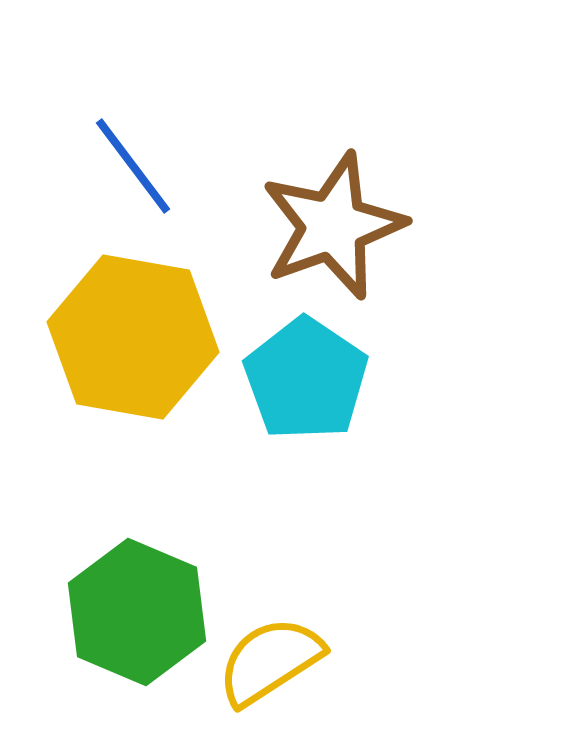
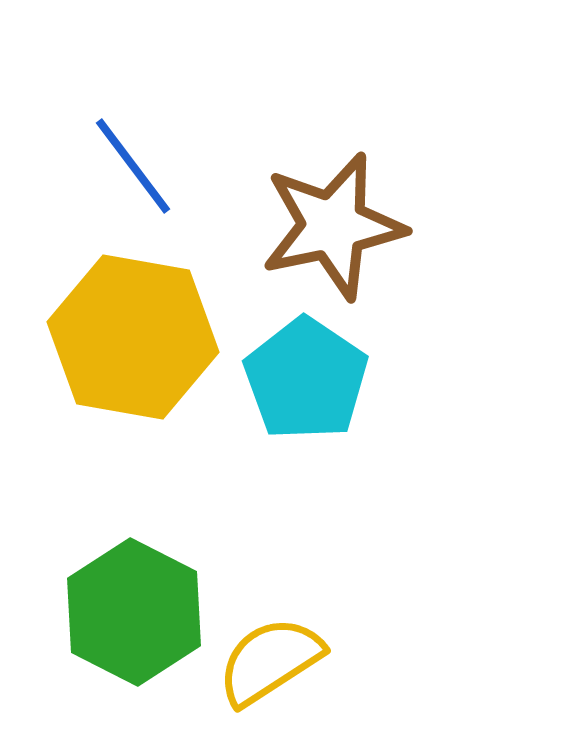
brown star: rotated 8 degrees clockwise
green hexagon: moved 3 px left; rotated 4 degrees clockwise
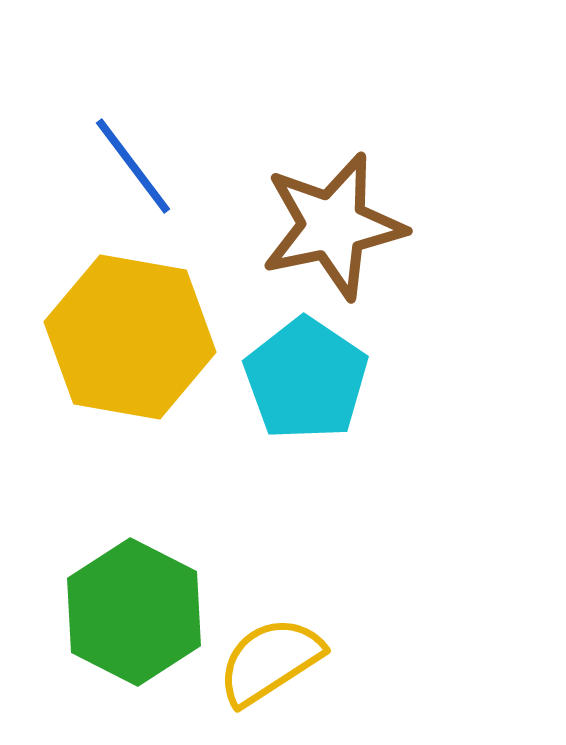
yellow hexagon: moved 3 px left
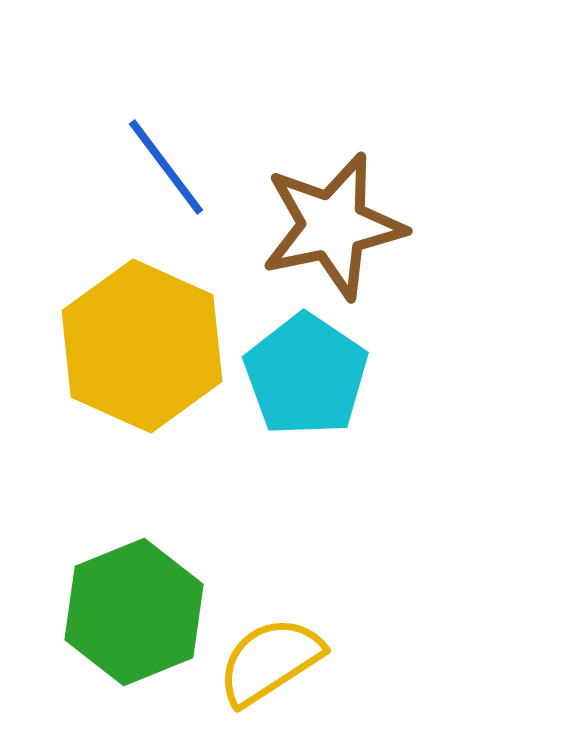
blue line: moved 33 px right, 1 px down
yellow hexagon: moved 12 px right, 9 px down; rotated 14 degrees clockwise
cyan pentagon: moved 4 px up
green hexagon: rotated 11 degrees clockwise
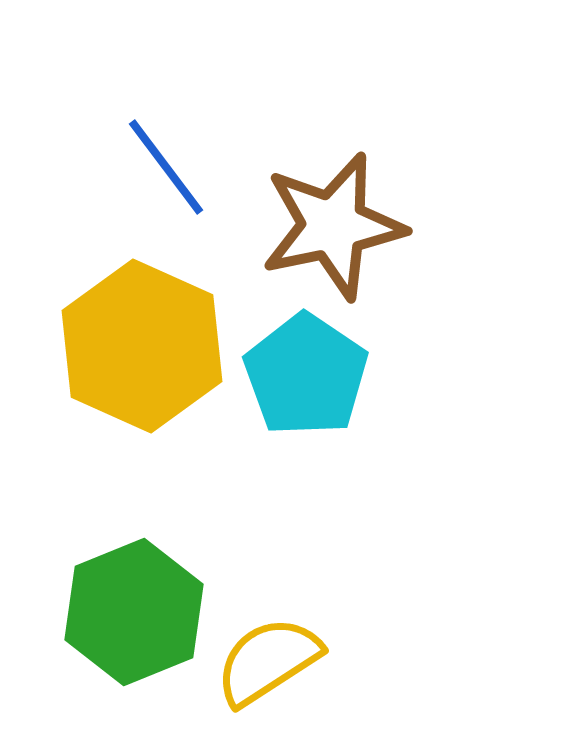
yellow semicircle: moved 2 px left
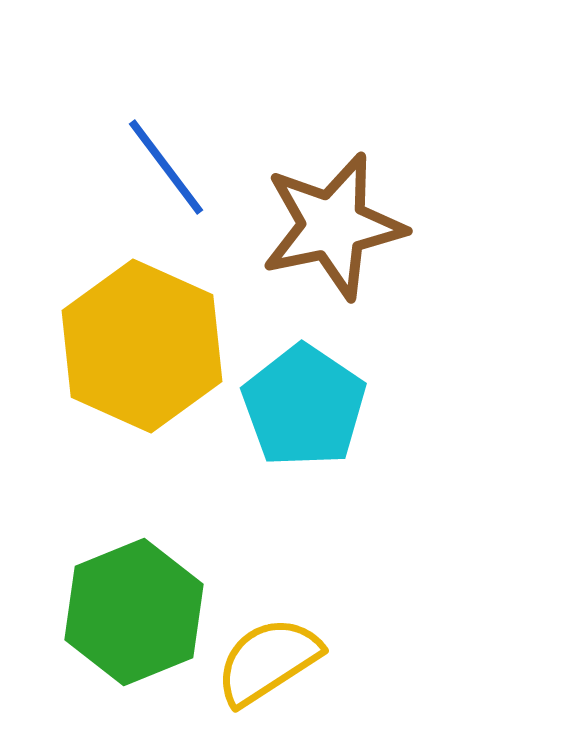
cyan pentagon: moved 2 px left, 31 px down
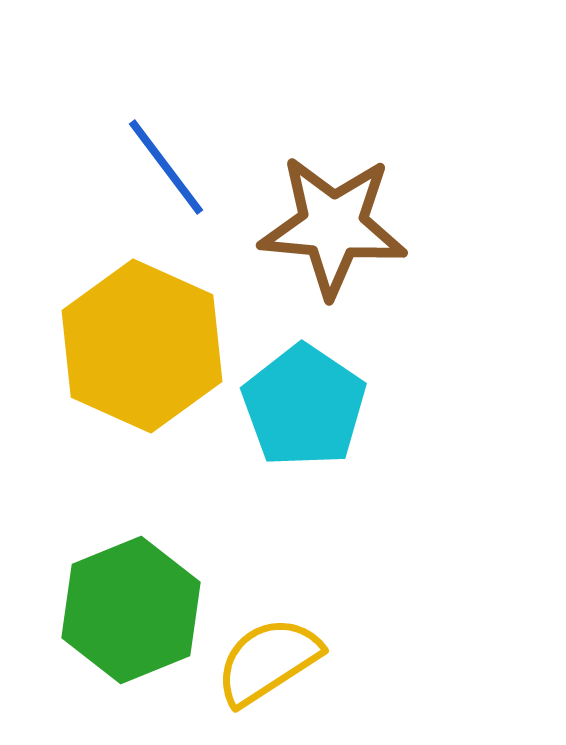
brown star: rotated 17 degrees clockwise
green hexagon: moved 3 px left, 2 px up
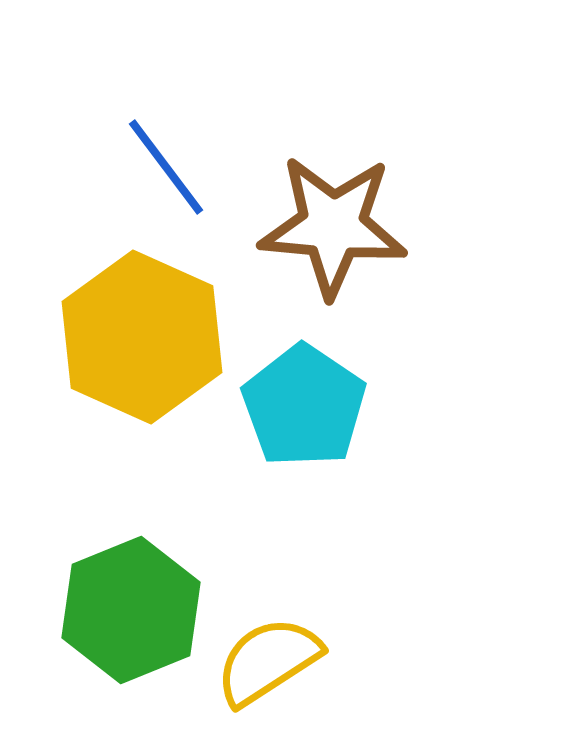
yellow hexagon: moved 9 px up
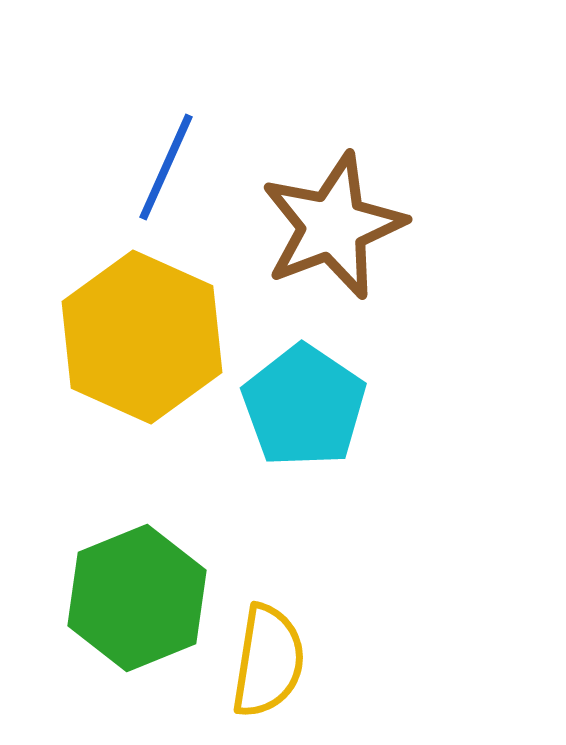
blue line: rotated 61 degrees clockwise
brown star: rotated 26 degrees counterclockwise
green hexagon: moved 6 px right, 12 px up
yellow semicircle: rotated 132 degrees clockwise
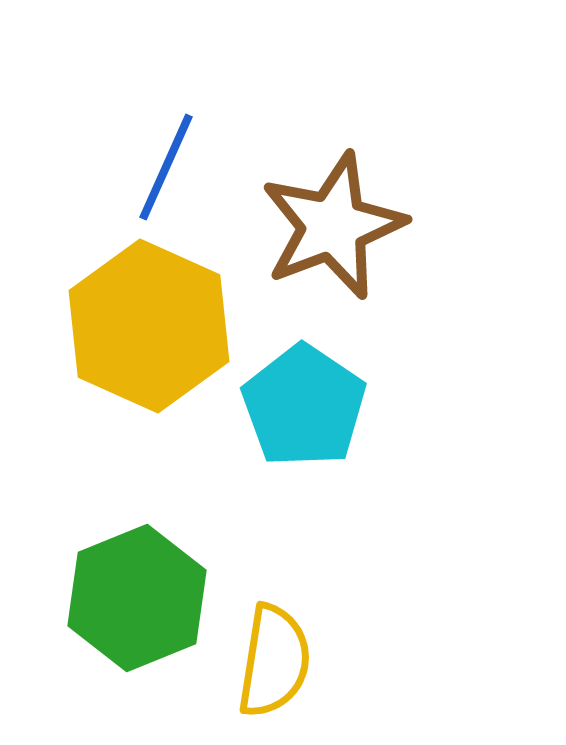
yellow hexagon: moved 7 px right, 11 px up
yellow semicircle: moved 6 px right
